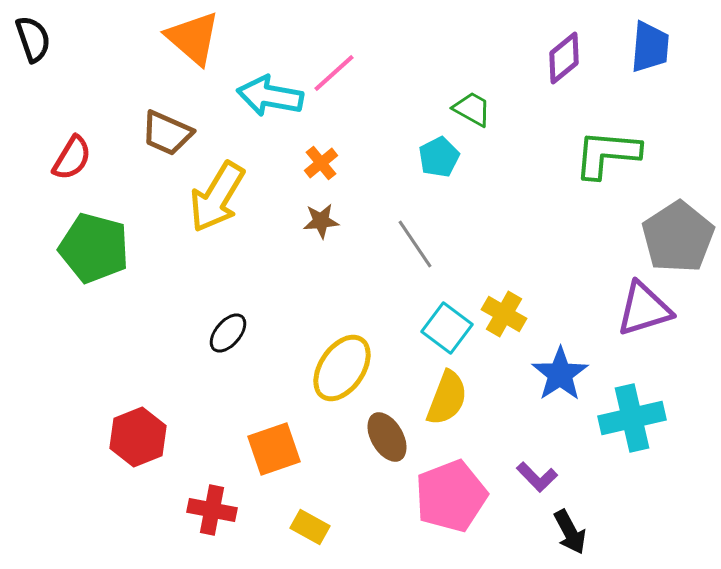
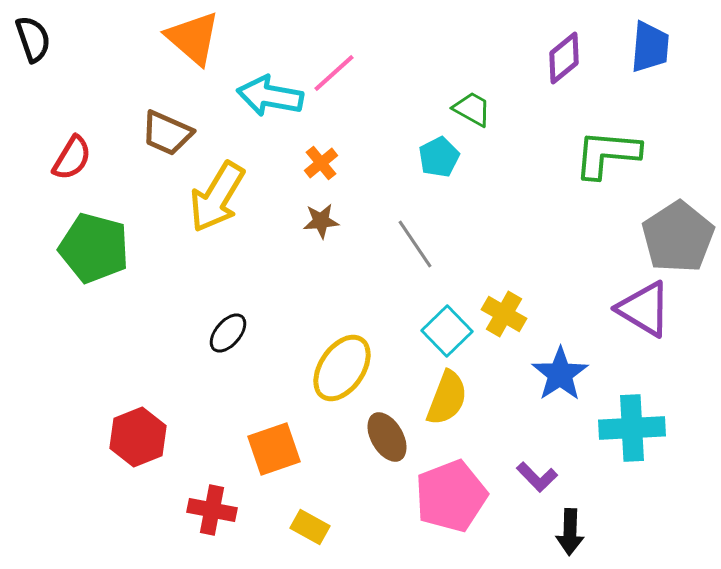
purple triangle: rotated 48 degrees clockwise
cyan square: moved 3 px down; rotated 9 degrees clockwise
cyan cross: moved 10 px down; rotated 10 degrees clockwise
black arrow: rotated 30 degrees clockwise
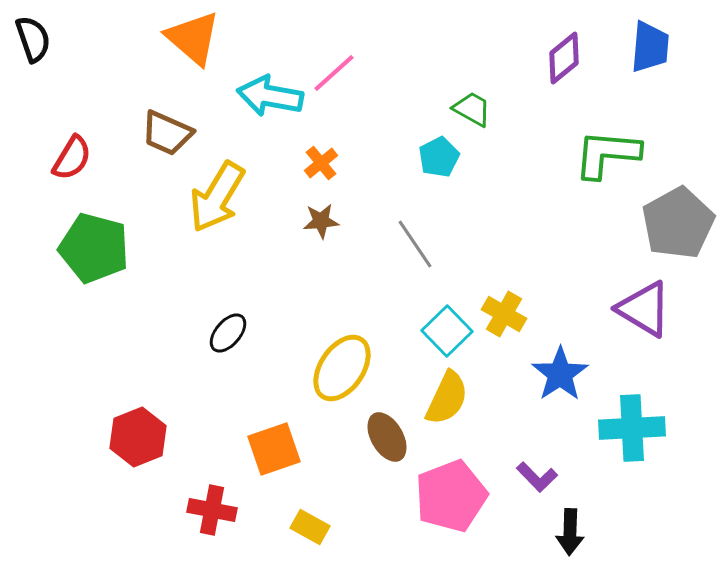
gray pentagon: moved 14 px up; rotated 4 degrees clockwise
yellow semicircle: rotated 4 degrees clockwise
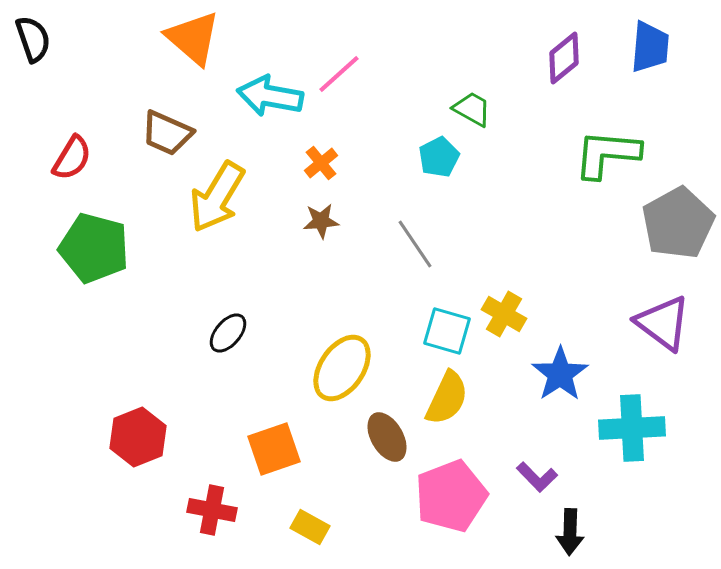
pink line: moved 5 px right, 1 px down
purple triangle: moved 19 px right, 14 px down; rotated 6 degrees clockwise
cyan square: rotated 30 degrees counterclockwise
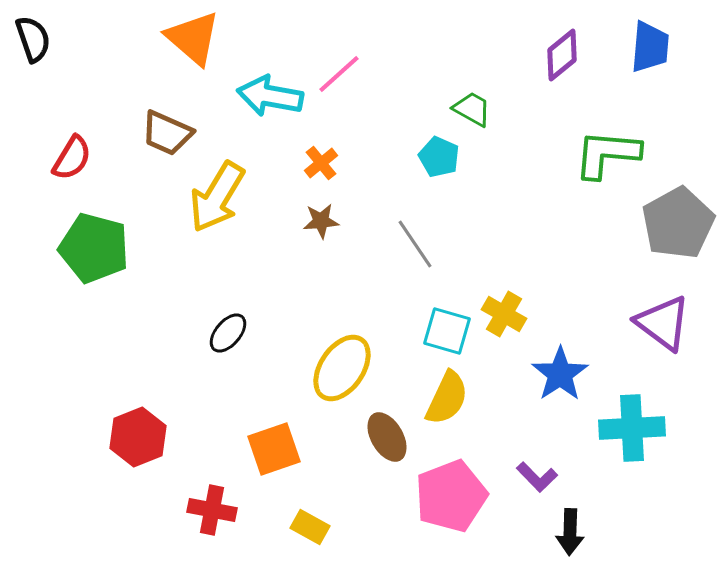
purple diamond: moved 2 px left, 3 px up
cyan pentagon: rotated 21 degrees counterclockwise
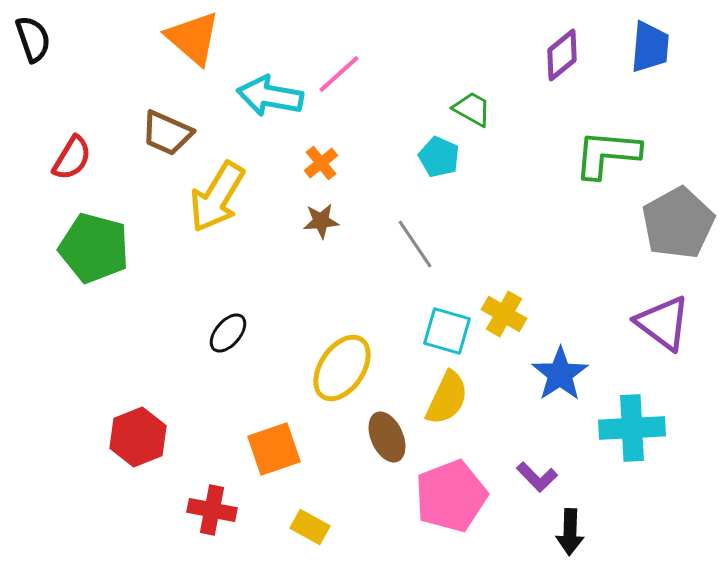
brown ellipse: rotated 6 degrees clockwise
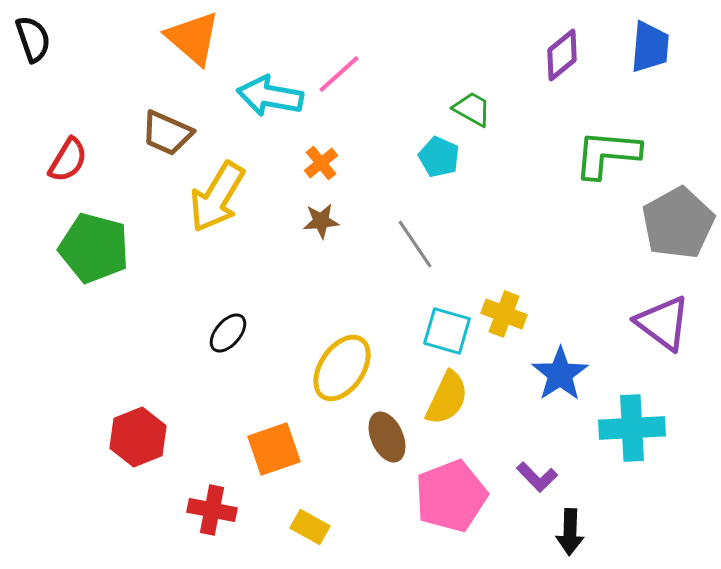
red semicircle: moved 4 px left, 2 px down
yellow cross: rotated 9 degrees counterclockwise
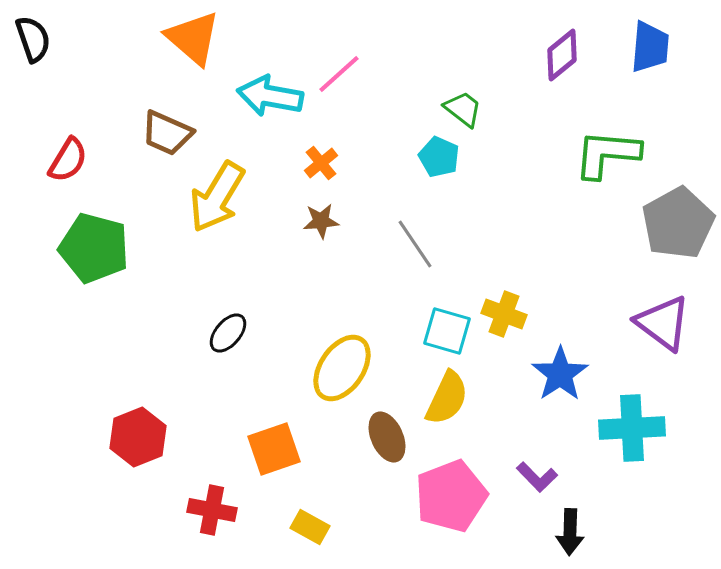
green trapezoid: moved 9 px left; rotated 9 degrees clockwise
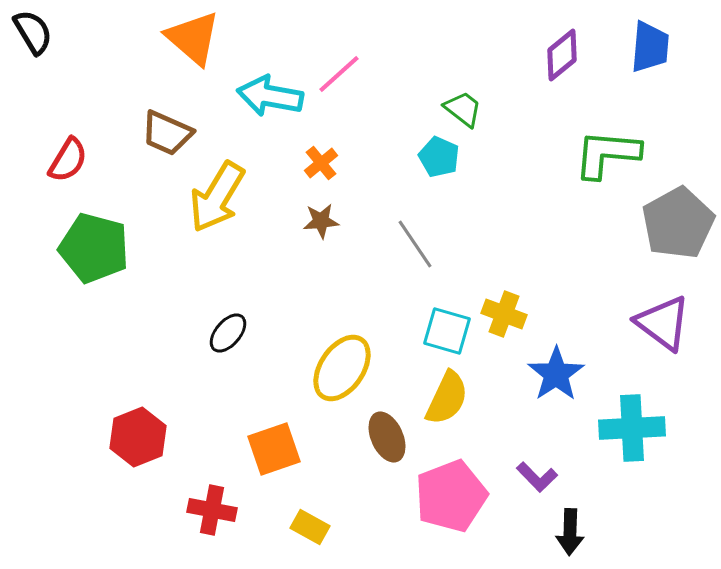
black semicircle: moved 7 px up; rotated 12 degrees counterclockwise
blue star: moved 4 px left
